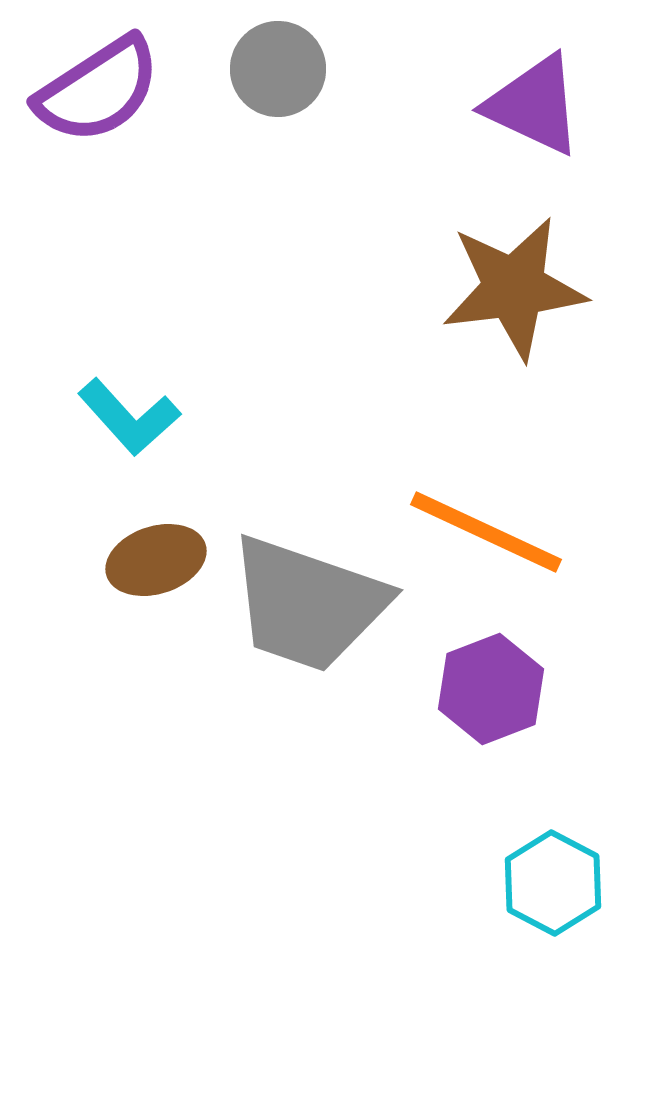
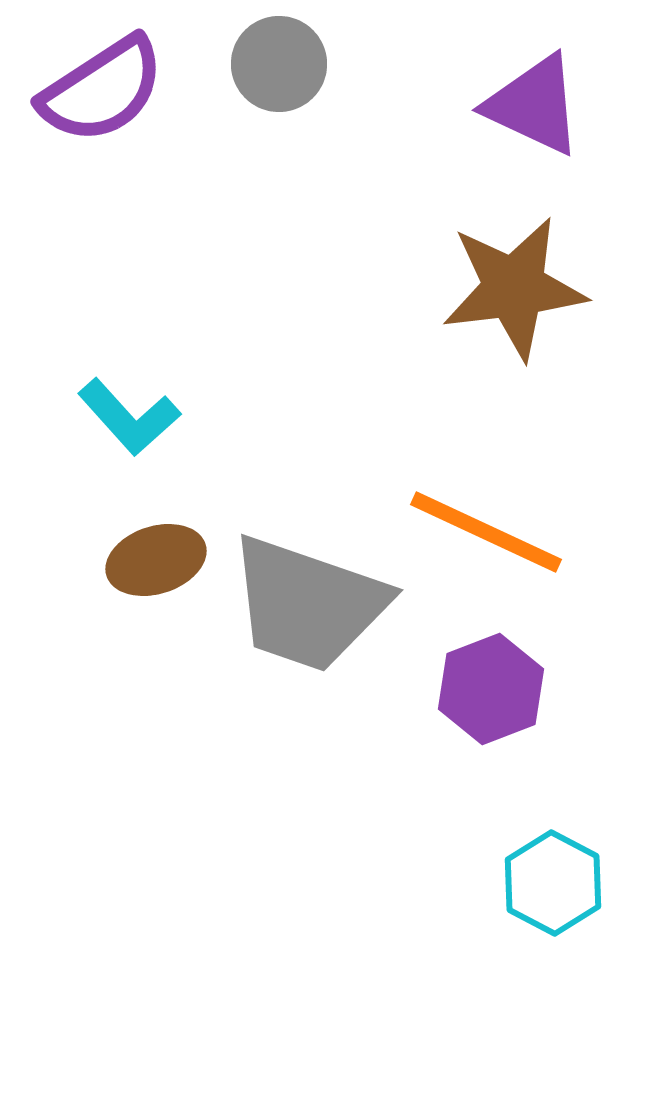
gray circle: moved 1 px right, 5 px up
purple semicircle: moved 4 px right
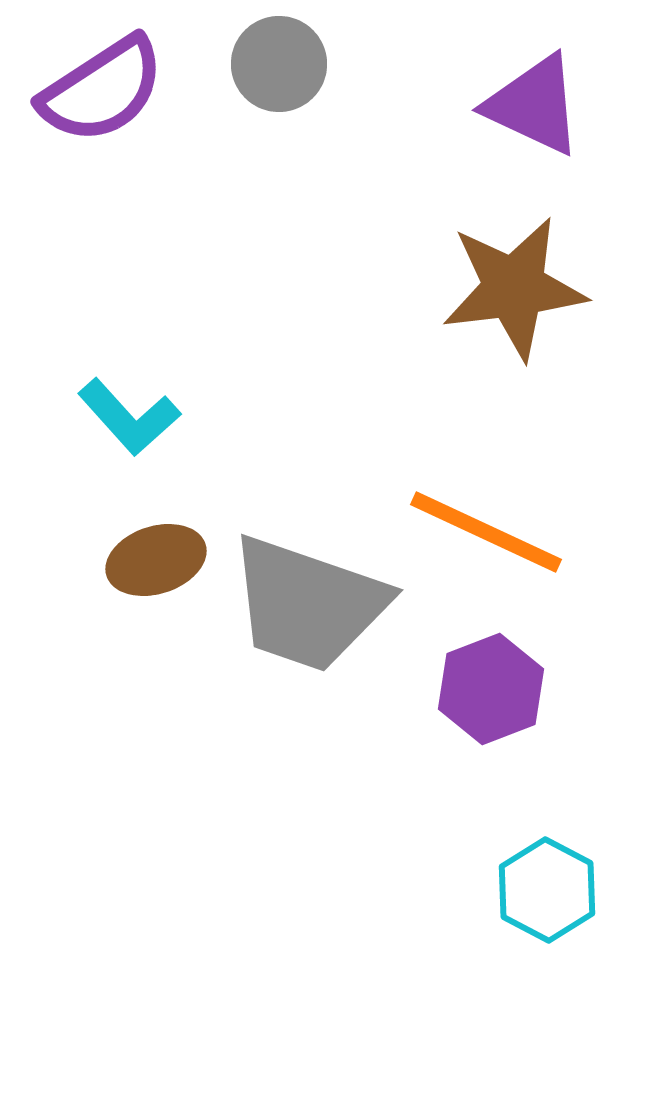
cyan hexagon: moved 6 px left, 7 px down
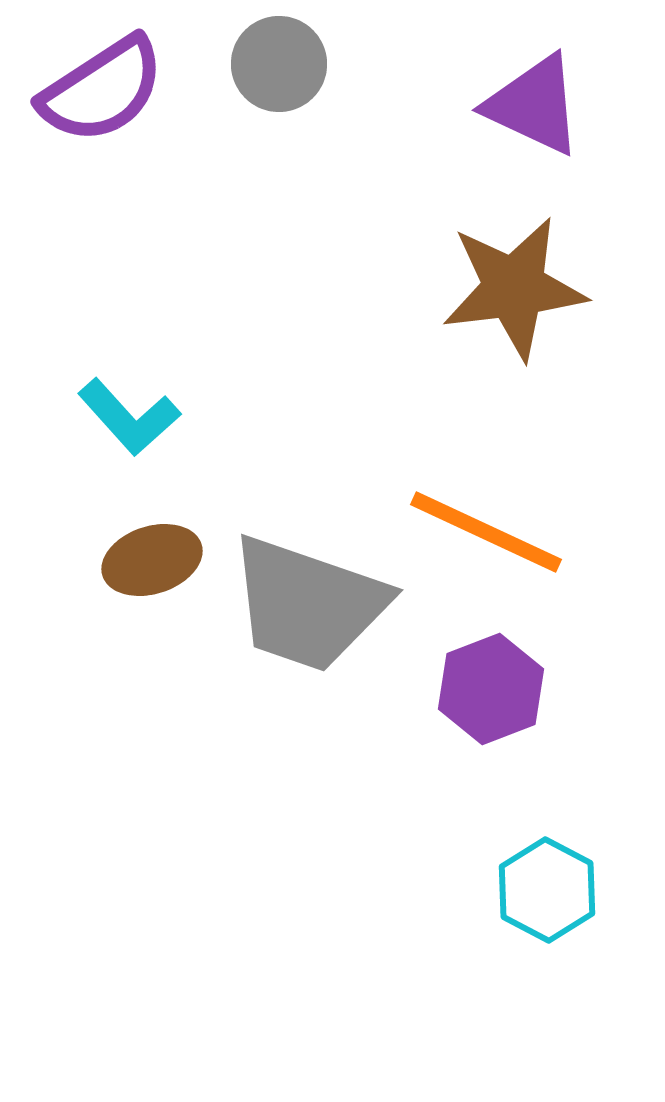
brown ellipse: moved 4 px left
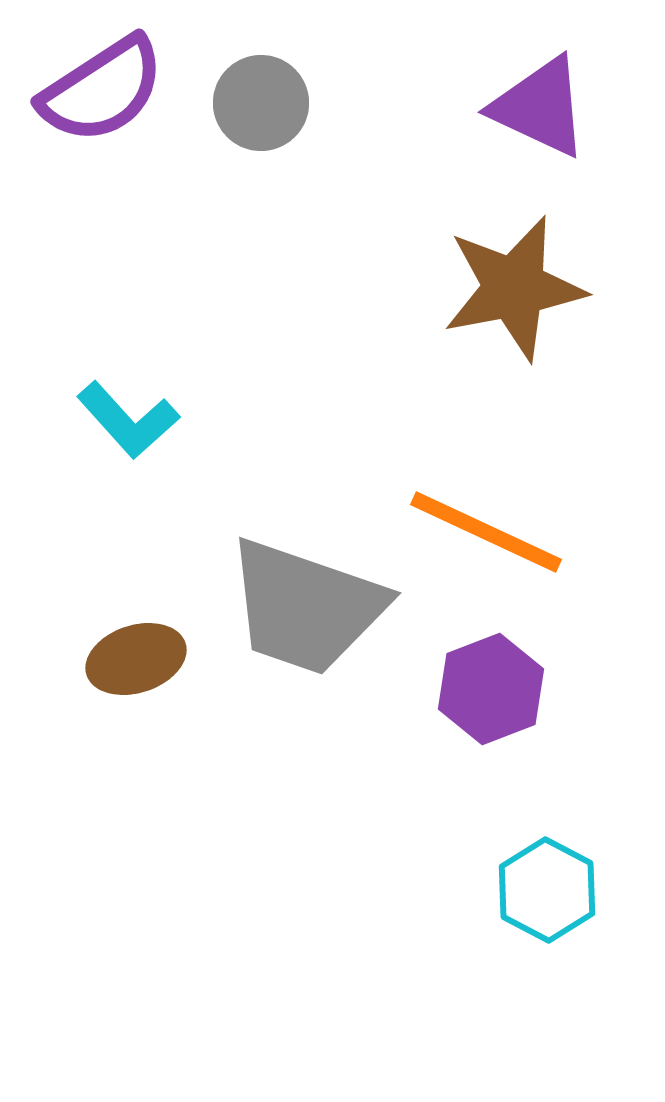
gray circle: moved 18 px left, 39 px down
purple triangle: moved 6 px right, 2 px down
brown star: rotated 4 degrees counterclockwise
cyan L-shape: moved 1 px left, 3 px down
brown ellipse: moved 16 px left, 99 px down
gray trapezoid: moved 2 px left, 3 px down
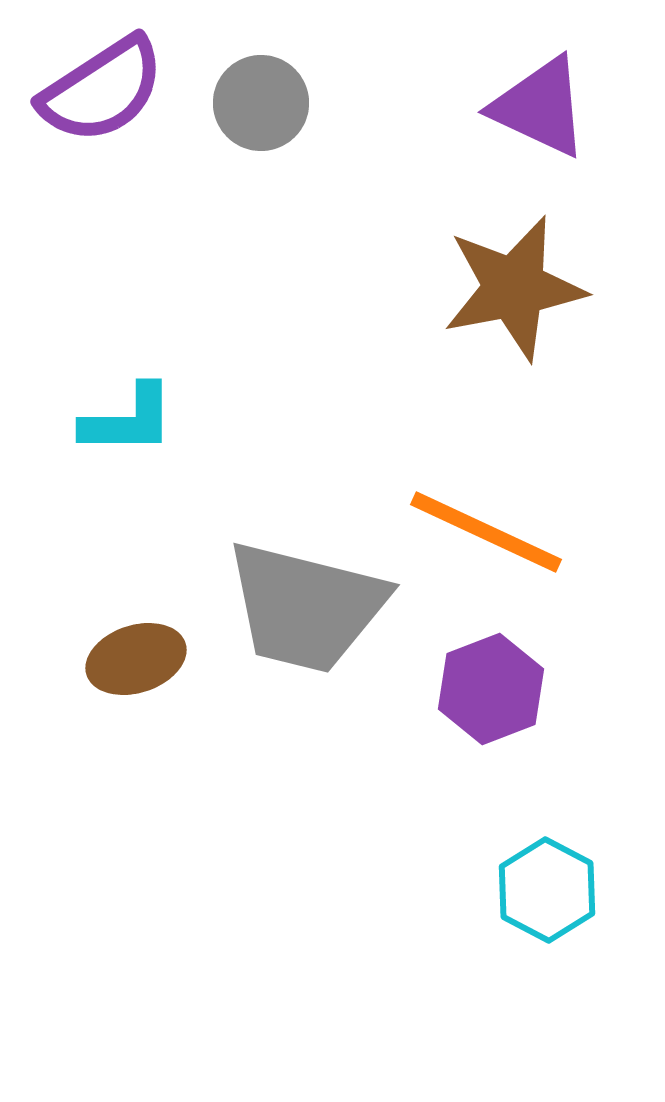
cyan L-shape: rotated 48 degrees counterclockwise
gray trapezoid: rotated 5 degrees counterclockwise
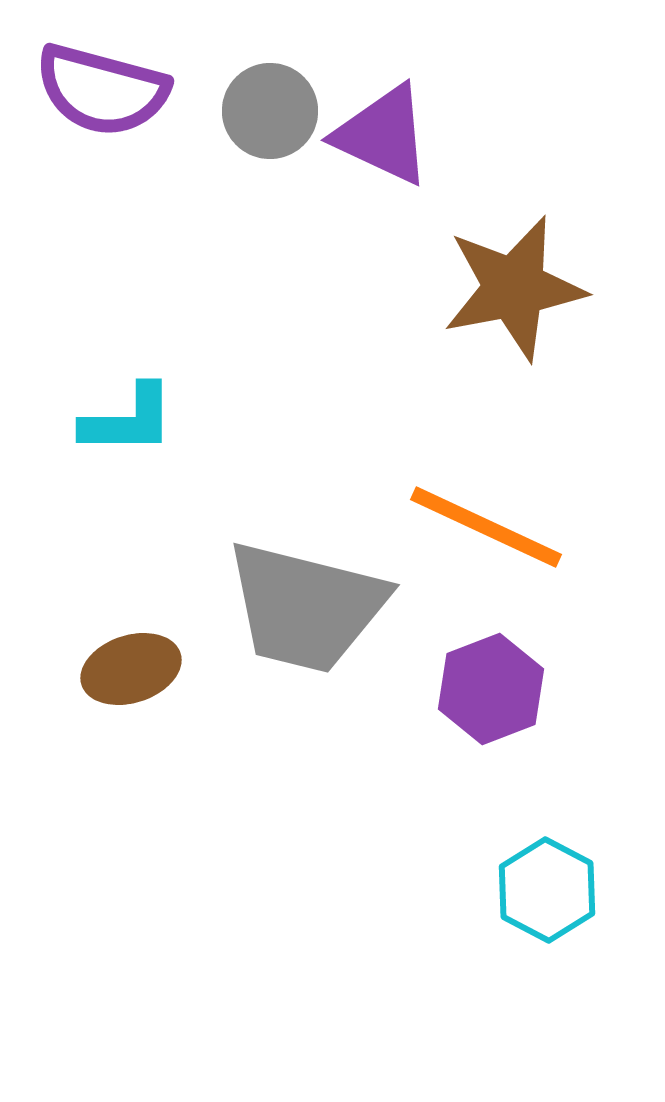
purple semicircle: rotated 48 degrees clockwise
gray circle: moved 9 px right, 8 px down
purple triangle: moved 157 px left, 28 px down
orange line: moved 5 px up
brown ellipse: moved 5 px left, 10 px down
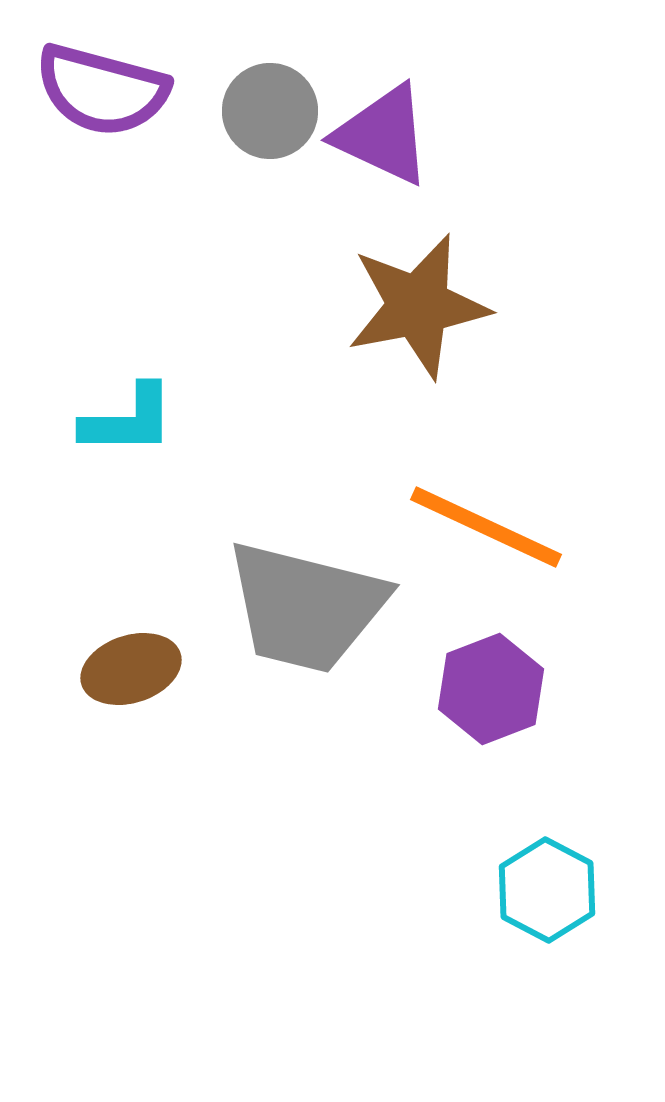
brown star: moved 96 px left, 18 px down
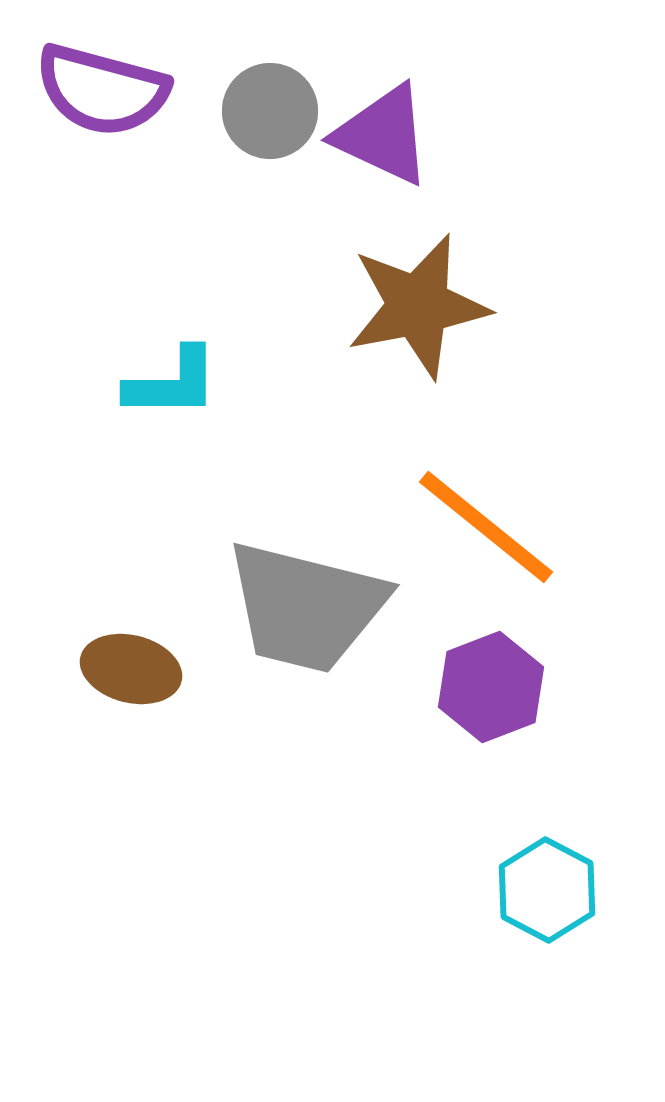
cyan L-shape: moved 44 px right, 37 px up
orange line: rotated 14 degrees clockwise
brown ellipse: rotated 32 degrees clockwise
purple hexagon: moved 2 px up
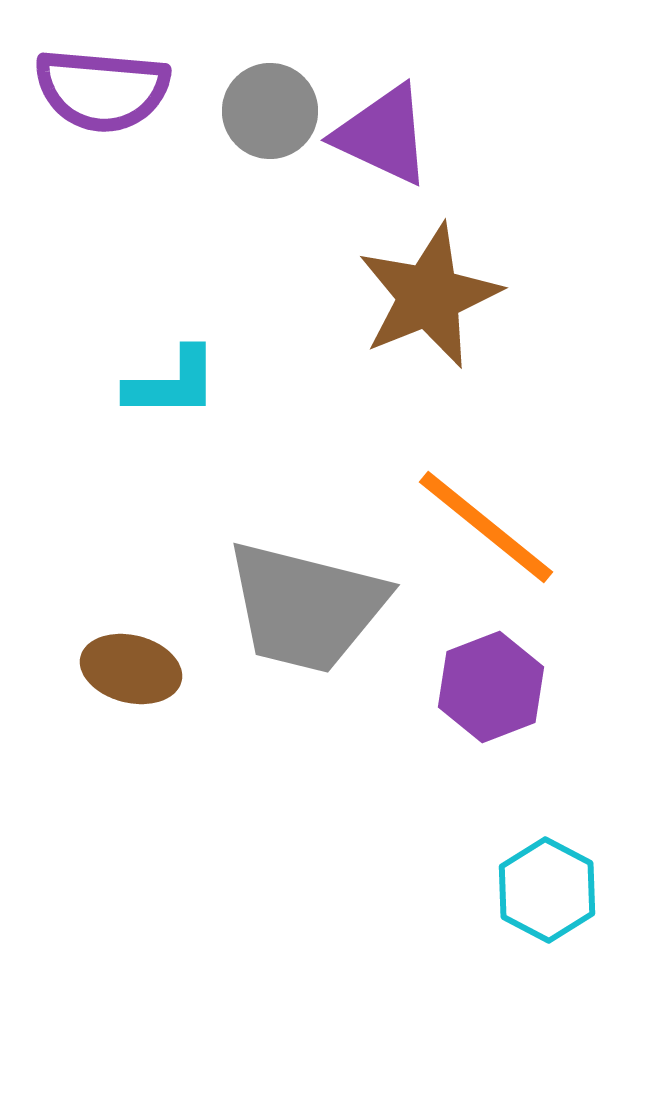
purple semicircle: rotated 10 degrees counterclockwise
brown star: moved 11 px right, 10 px up; rotated 11 degrees counterclockwise
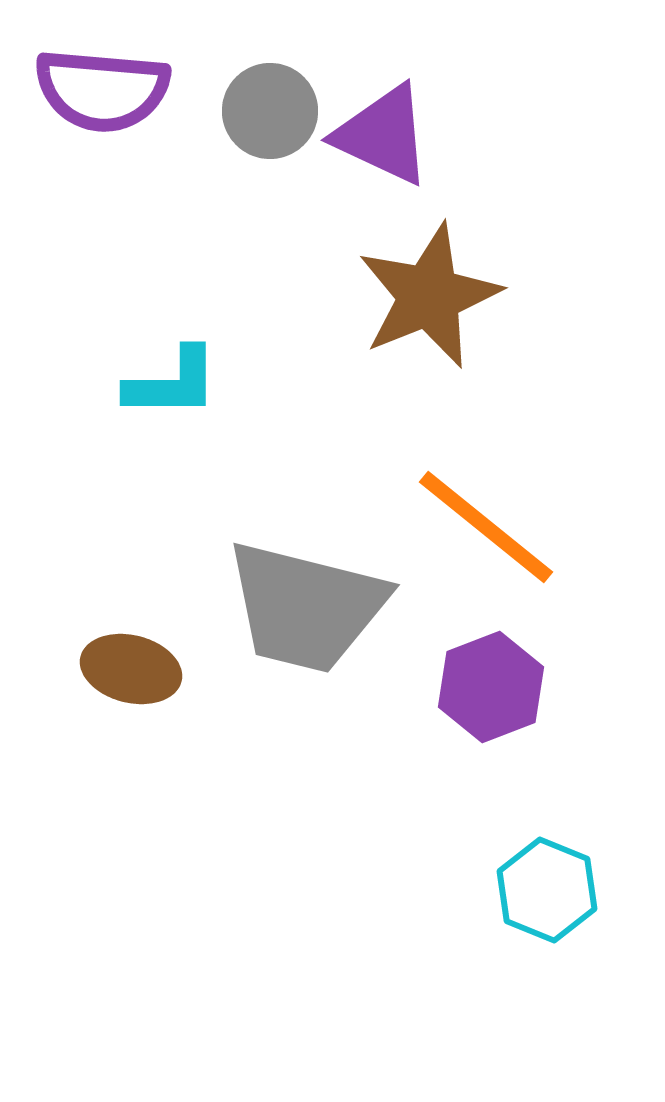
cyan hexagon: rotated 6 degrees counterclockwise
